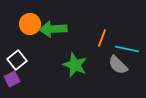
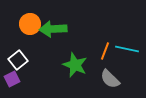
orange line: moved 3 px right, 13 px down
white square: moved 1 px right
gray semicircle: moved 8 px left, 14 px down
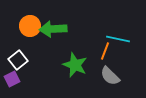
orange circle: moved 2 px down
cyan line: moved 9 px left, 10 px up
gray semicircle: moved 3 px up
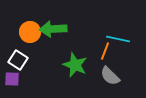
orange circle: moved 6 px down
white square: rotated 18 degrees counterclockwise
purple square: rotated 28 degrees clockwise
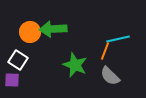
cyan line: rotated 25 degrees counterclockwise
purple square: moved 1 px down
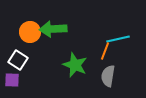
gray semicircle: moved 2 px left; rotated 55 degrees clockwise
